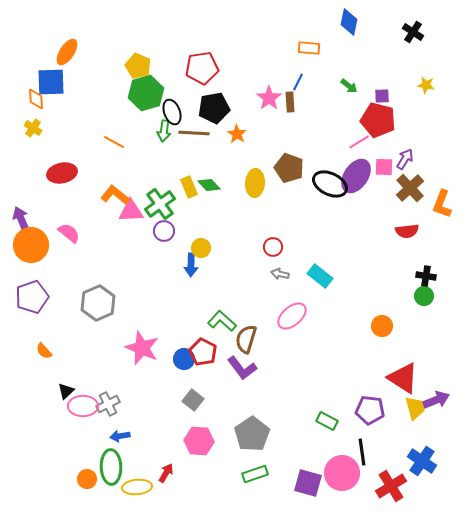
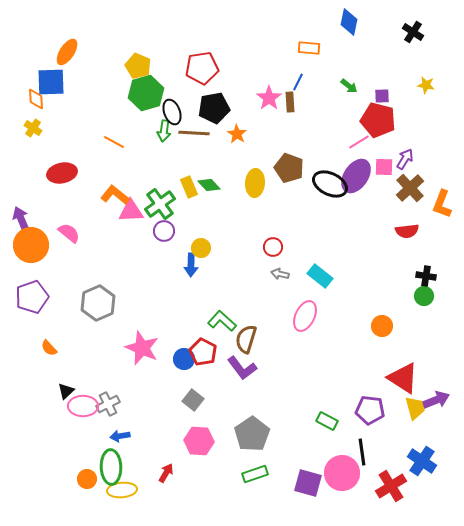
pink ellipse at (292, 316): moved 13 px right; rotated 24 degrees counterclockwise
orange semicircle at (44, 351): moved 5 px right, 3 px up
yellow ellipse at (137, 487): moved 15 px left, 3 px down
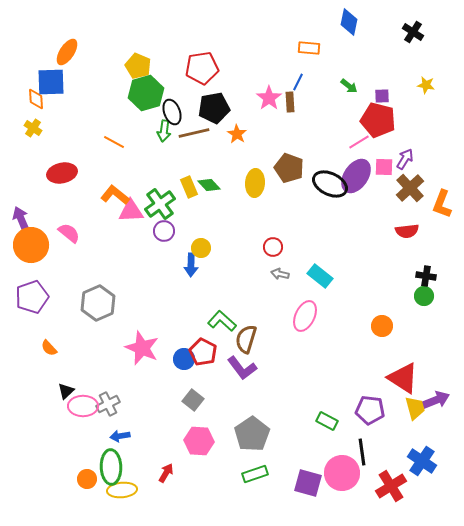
brown line at (194, 133): rotated 16 degrees counterclockwise
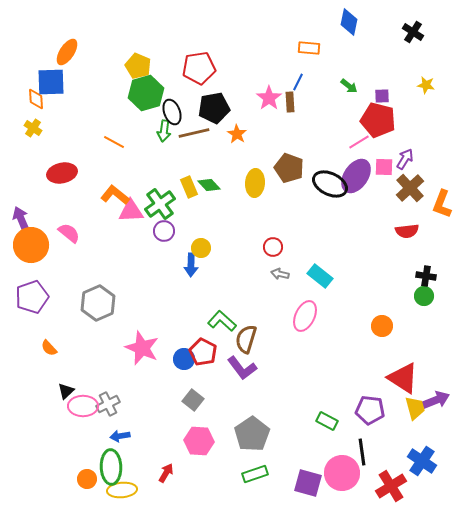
red pentagon at (202, 68): moved 3 px left
